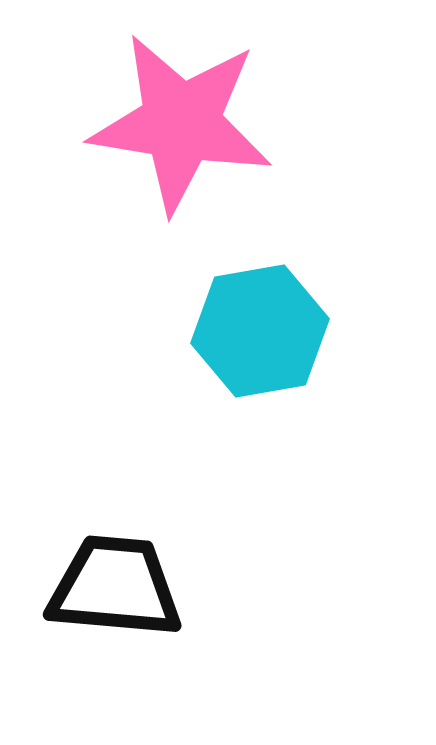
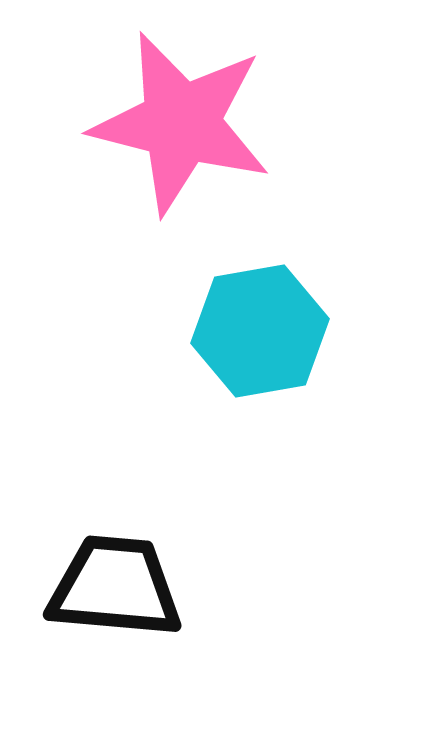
pink star: rotated 5 degrees clockwise
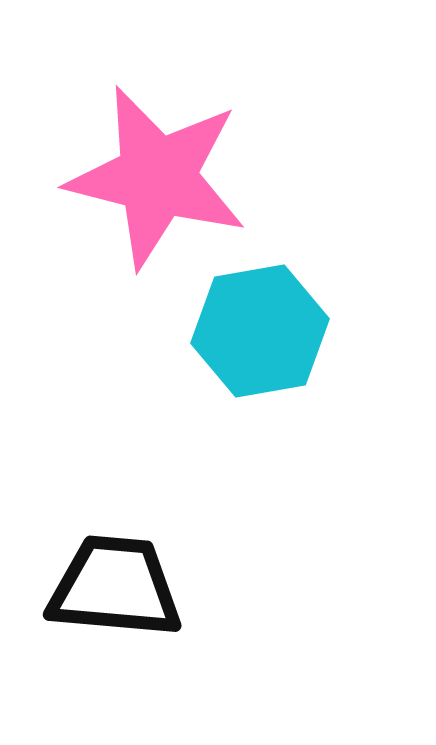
pink star: moved 24 px left, 54 px down
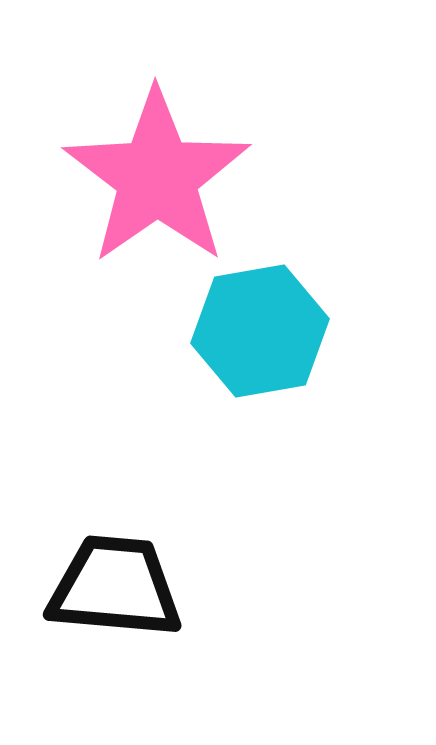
pink star: rotated 23 degrees clockwise
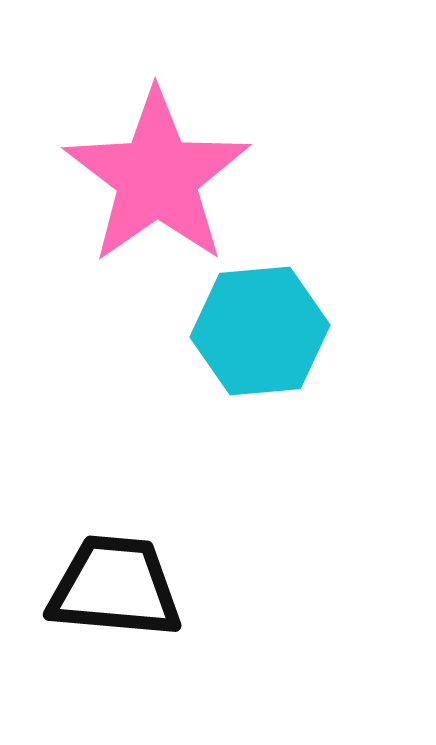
cyan hexagon: rotated 5 degrees clockwise
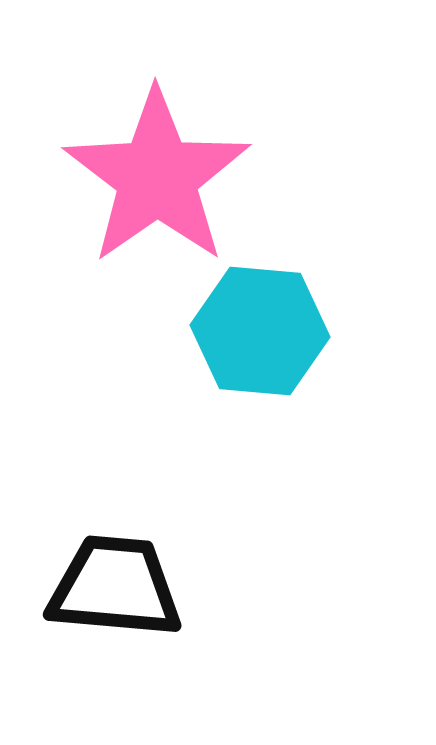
cyan hexagon: rotated 10 degrees clockwise
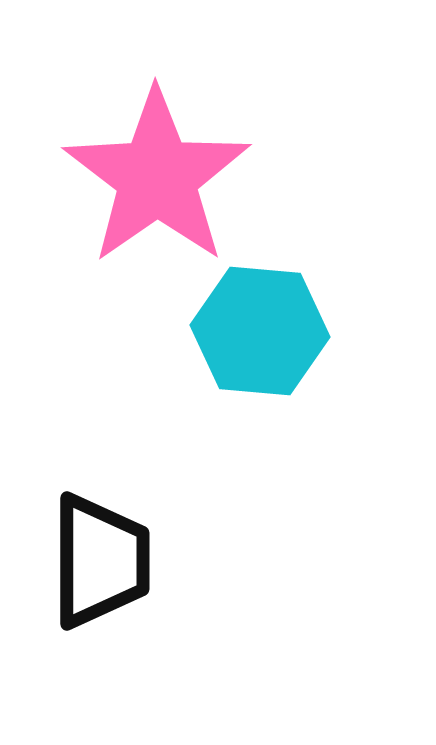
black trapezoid: moved 15 px left, 26 px up; rotated 85 degrees clockwise
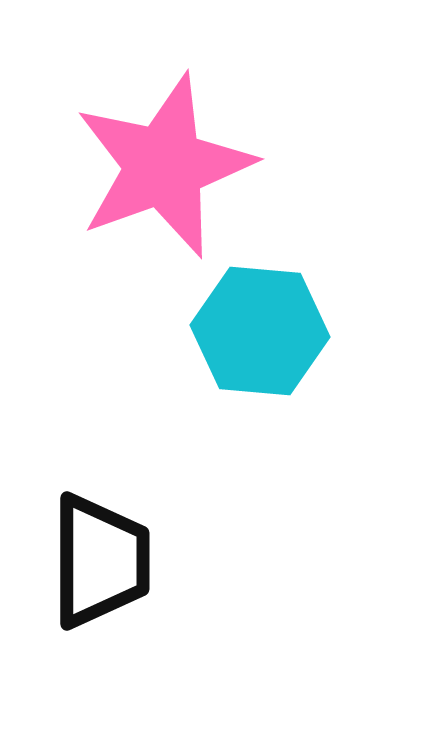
pink star: moved 7 px right, 11 px up; rotated 15 degrees clockwise
